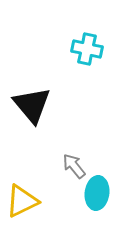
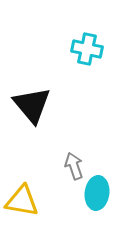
gray arrow: rotated 20 degrees clockwise
yellow triangle: rotated 36 degrees clockwise
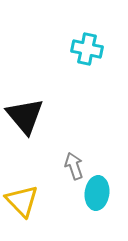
black triangle: moved 7 px left, 11 px down
yellow triangle: rotated 36 degrees clockwise
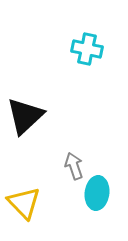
black triangle: rotated 27 degrees clockwise
yellow triangle: moved 2 px right, 2 px down
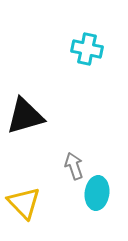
black triangle: rotated 27 degrees clockwise
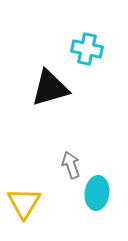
black triangle: moved 25 px right, 28 px up
gray arrow: moved 3 px left, 1 px up
yellow triangle: rotated 15 degrees clockwise
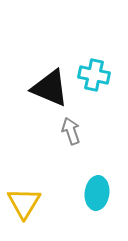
cyan cross: moved 7 px right, 26 px down
black triangle: rotated 39 degrees clockwise
gray arrow: moved 34 px up
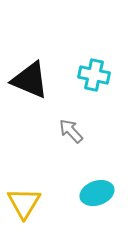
black triangle: moved 20 px left, 8 px up
gray arrow: rotated 24 degrees counterclockwise
cyan ellipse: rotated 64 degrees clockwise
